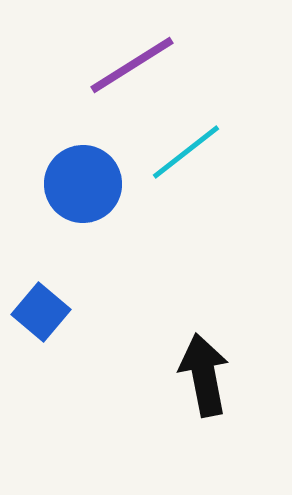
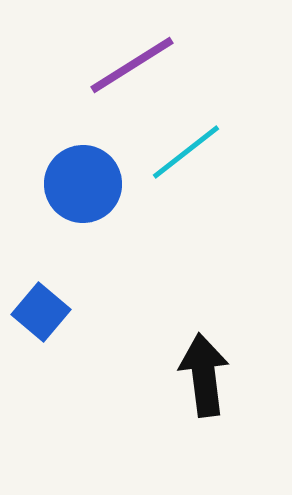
black arrow: rotated 4 degrees clockwise
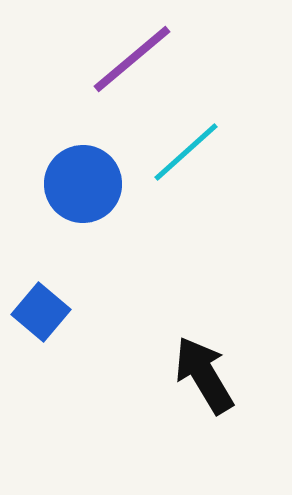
purple line: moved 6 px up; rotated 8 degrees counterclockwise
cyan line: rotated 4 degrees counterclockwise
black arrow: rotated 24 degrees counterclockwise
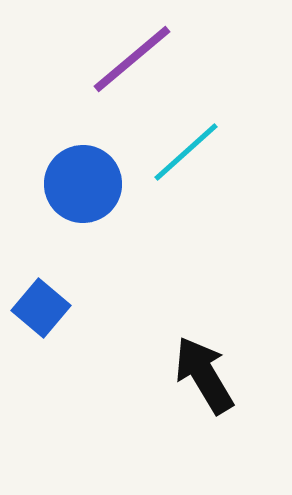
blue square: moved 4 px up
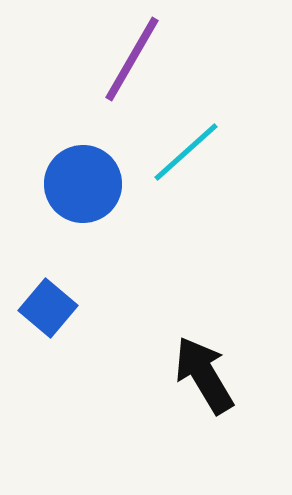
purple line: rotated 20 degrees counterclockwise
blue square: moved 7 px right
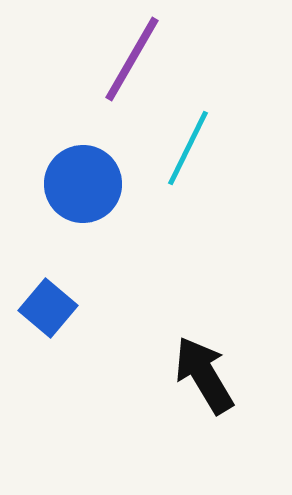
cyan line: moved 2 px right, 4 px up; rotated 22 degrees counterclockwise
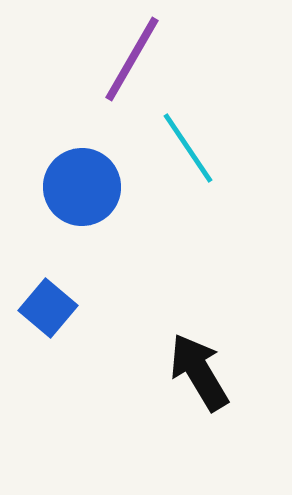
cyan line: rotated 60 degrees counterclockwise
blue circle: moved 1 px left, 3 px down
black arrow: moved 5 px left, 3 px up
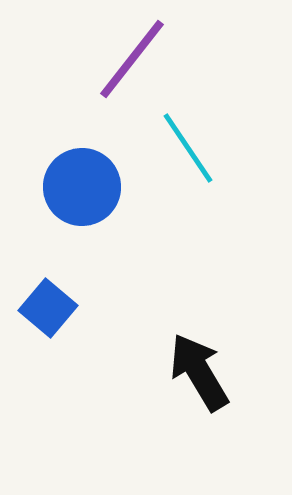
purple line: rotated 8 degrees clockwise
